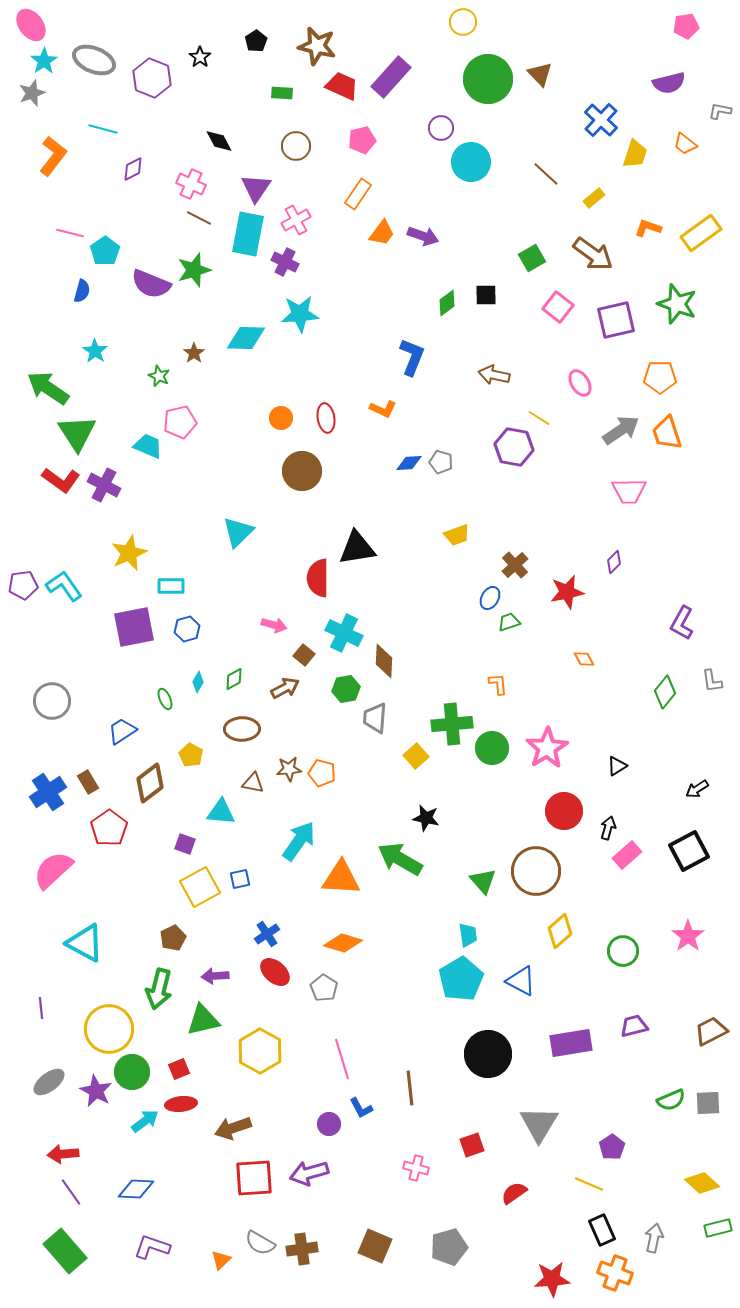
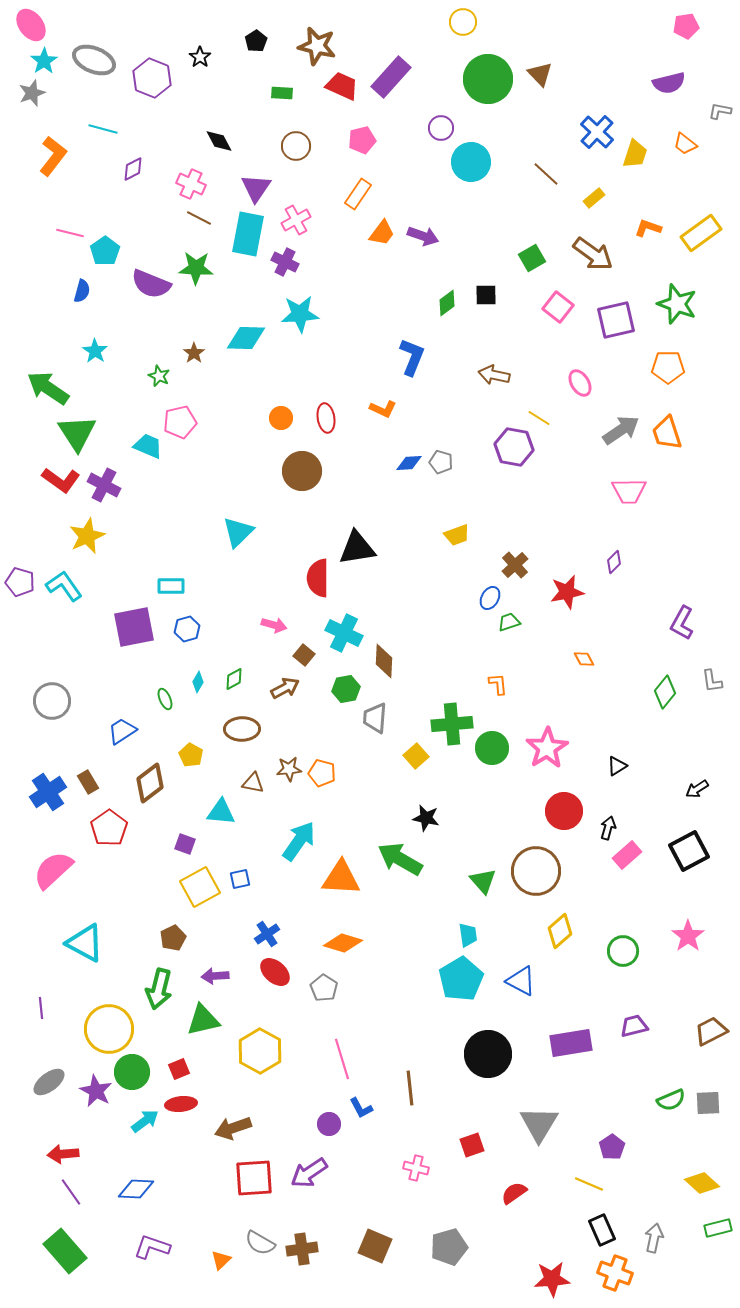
blue cross at (601, 120): moved 4 px left, 12 px down
green star at (194, 270): moved 2 px right, 2 px up; rotated 20 degrees clockwise
orange pentagon at (660, 377): moved 8 px right, 10 px up
yellow star at (129, 553): moved 42 px left, 17 px up
purple pentagon at (23, 585): moved 3 px left, 3 px up; rotated 24 degrees clockwise
purple arrow at (309, 1173): rotated 18 degrees counterclockwise
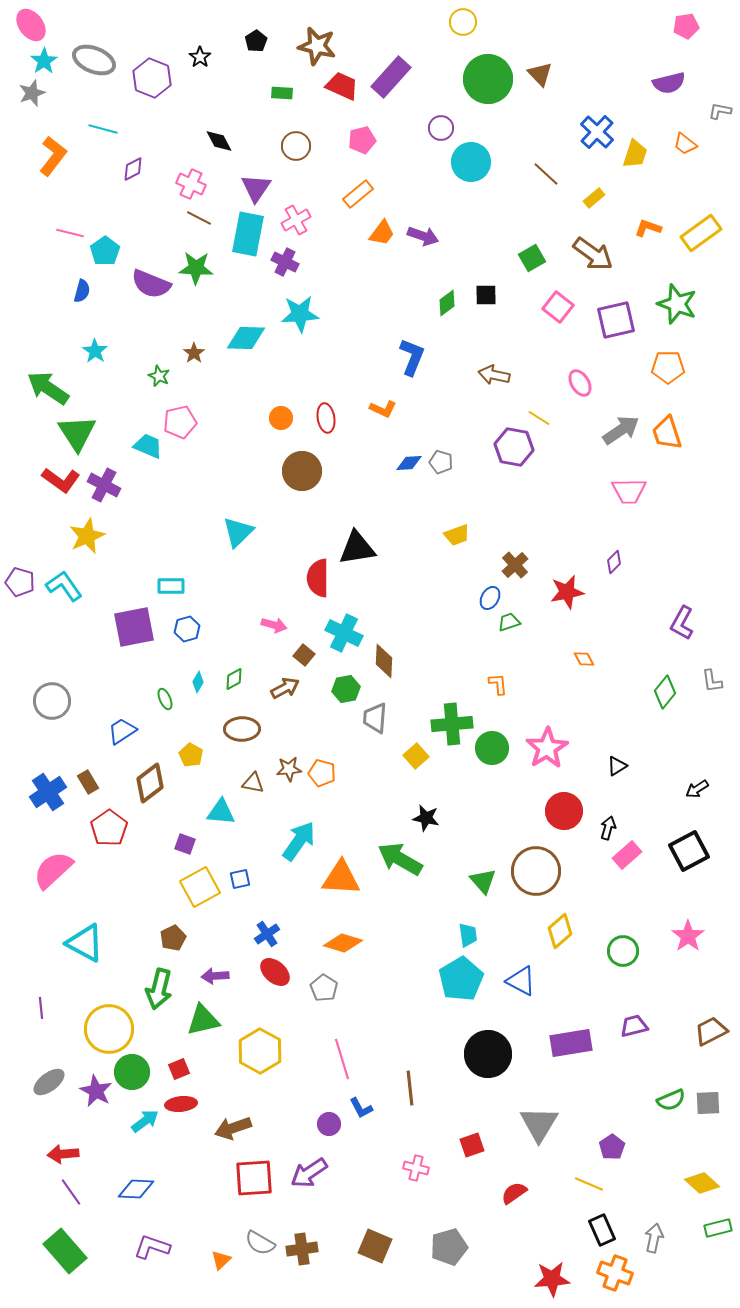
orange rectangle at (358, 194): rotated 16 degrees clockwise
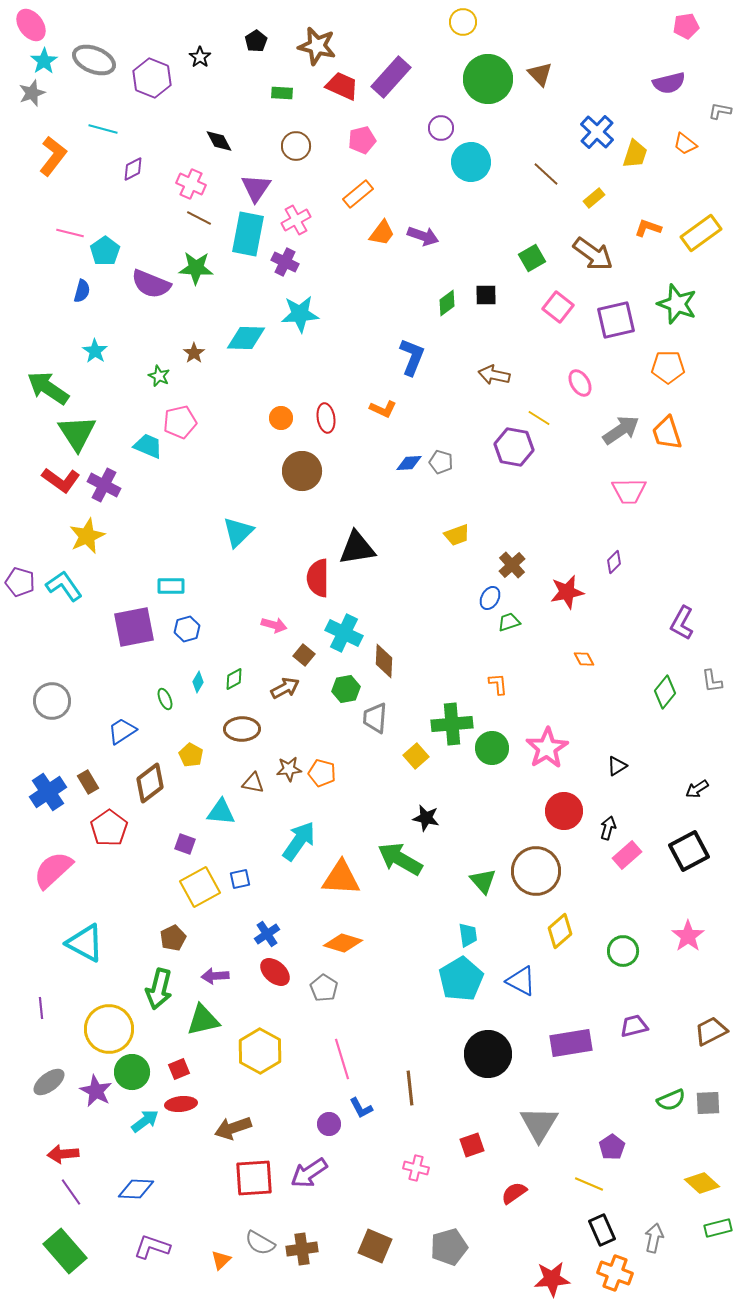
brown cross at (515, 565): moved 3 px left
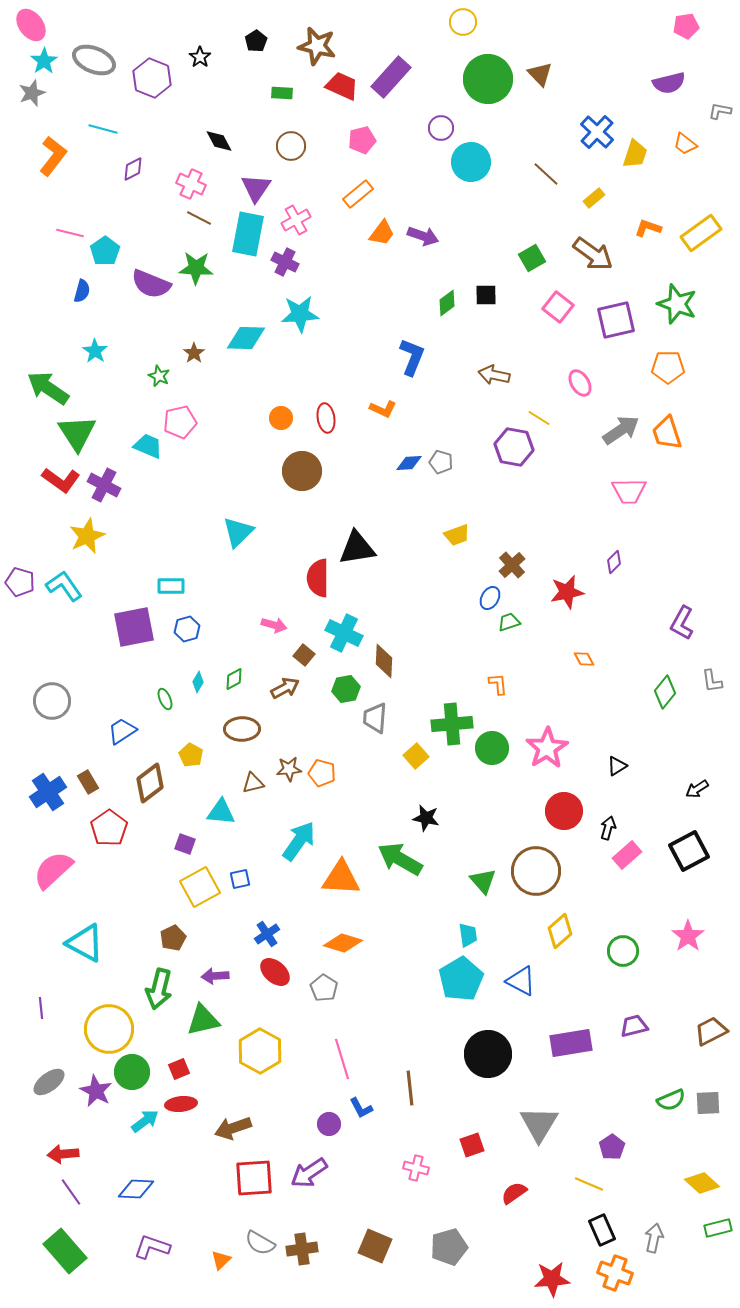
brown circle at (296, 146): moved 5 px left
brown triangle at (253, 783): rotated 25 degrees counterclockwise
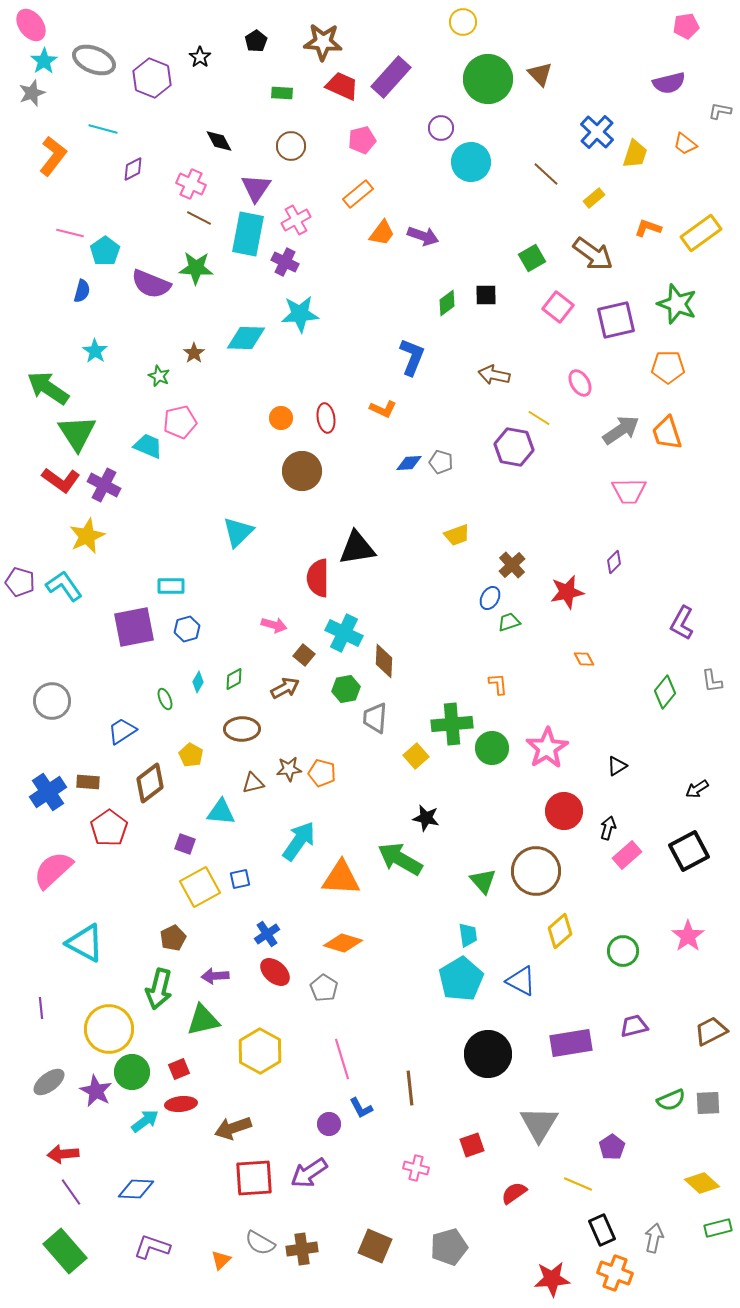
brown star at (317, 46): moved 6 px right, 4 px up; rotated 9 degrees counterclockwise
brown rectangle at (88, 782): rotated 55 degrees counterclockwise
yellow line at (589, 1184): moved 11 px left
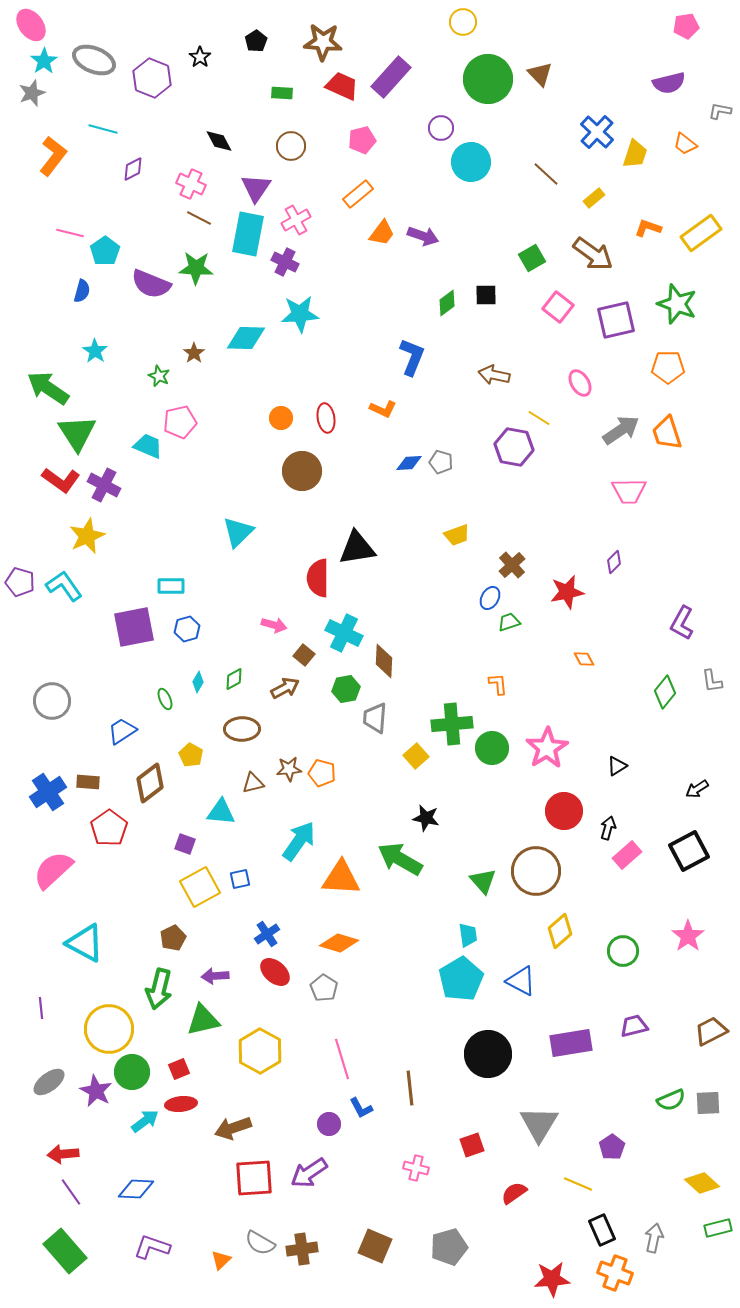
orange diamond at (343, 943): moved 4 px left
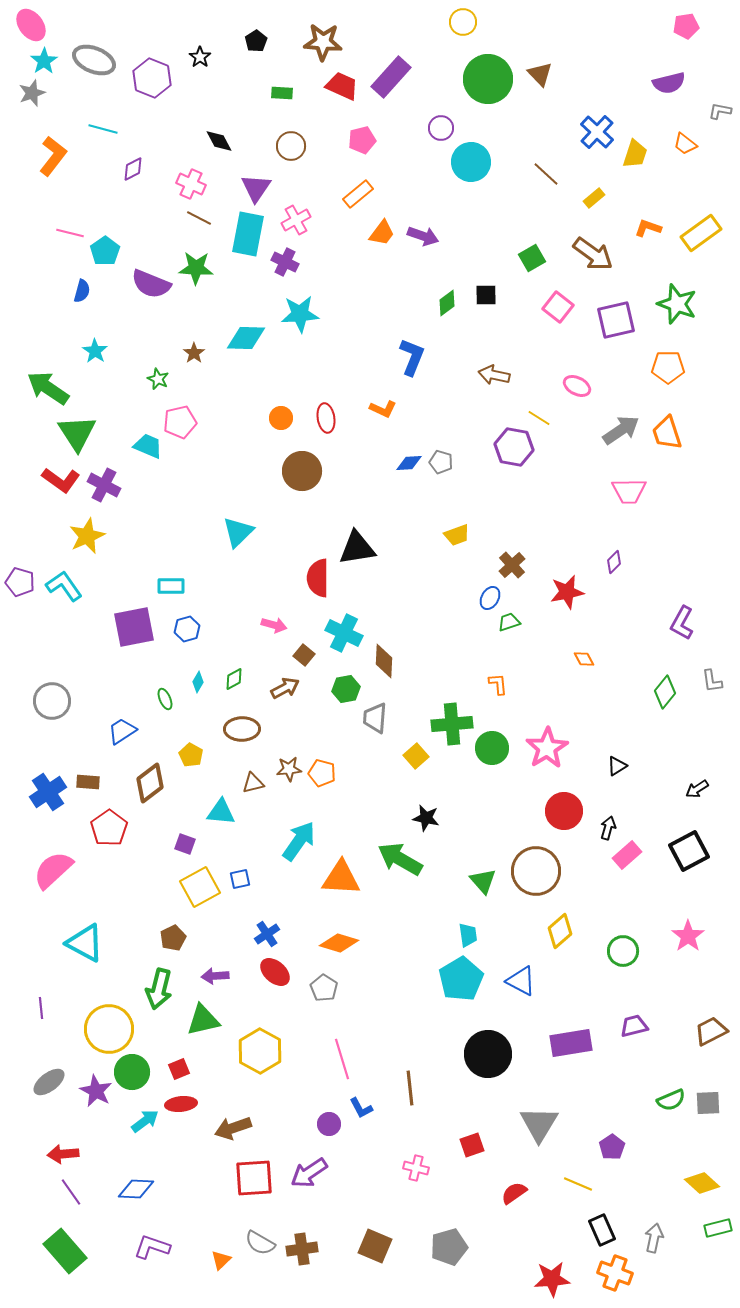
green star at (159, 376): moved 1 px left, 3 px down
pink ellipse at (580, 383): moved 3 px left, 3 px down; rotated 32 degrees counterclockwise
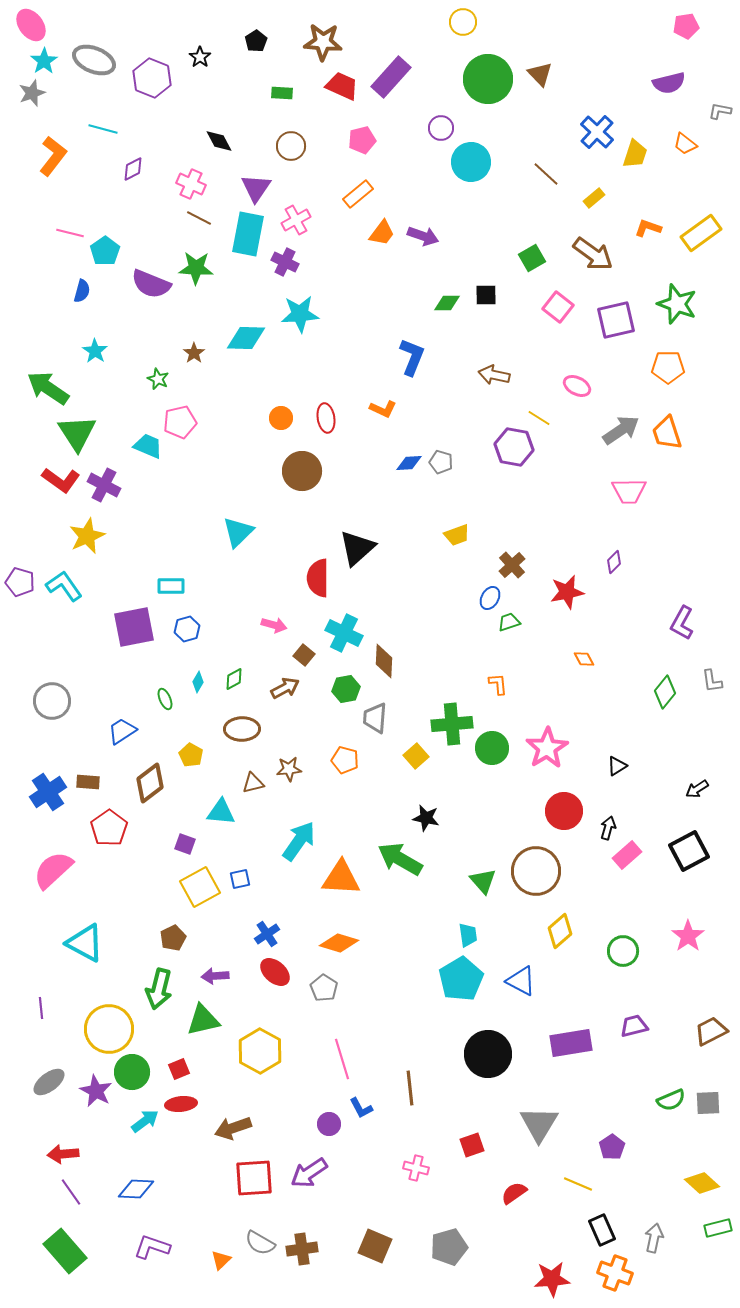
green diamond at (447, 303): rotated 36 degrees clockwise
black triangle at (357, 548): rotated 33 degrees counterclockwise
orange pentagon at (322, 773): moved 23 px right, 13 px up
